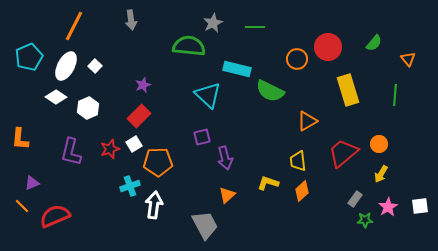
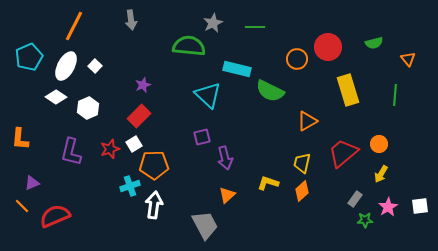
green semicircle at (374, 43): rotated 36 degrees clockwise
yellow trapezoid at (298, 161): moved 4 px right, 2 px down; rotated 20 degrees clockwise
orange pentagon at (158, 162): moved 4 px left, 3 px down
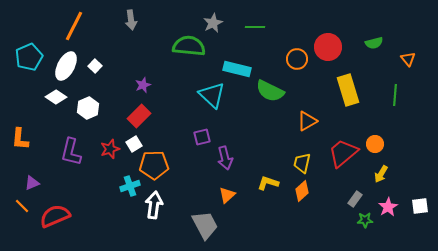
cyan triangle at (208, 95): moved 4 px right
orange circle at (379, 144): moved 4 px left
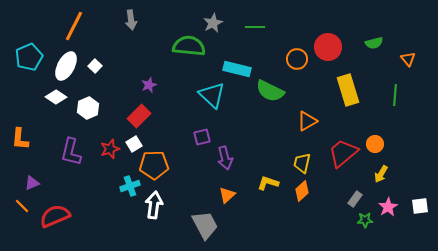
purple star at (143, 85): moved 6 px right
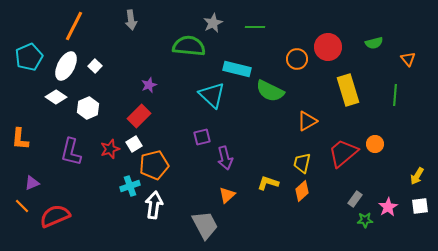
orange pentagon at (154, 165): rotated 12 degrees counterclockwise
yellow arrow at (381, 174): moved 36 px right, 2 px down
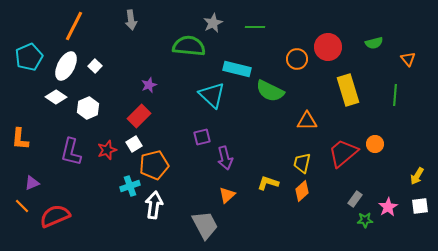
orange triangle at (307, 121): rotated 30 degrees clockwise
red star at (110, 149): moved 3 px left, 1 px down
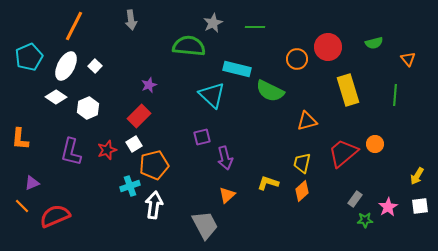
orange triangle at (307, 121): rotated 15 degrees counterclockwise
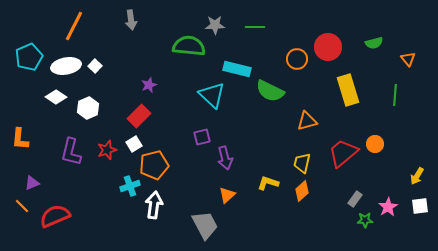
gray star at (213, 23): moved 2 px right, 2 px down; rotated 24 degrees clockwise
white ellipse at (66, 66): rotated 52 degrees clockwise
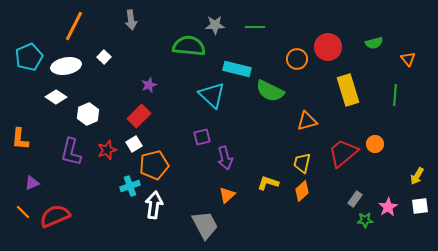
white square at (95, 66): moved 9 px right, 9 px up
white hexagon at (88, 108): moved 6 px down
orange line at (22, 206): moved 1 px right, 6 px down
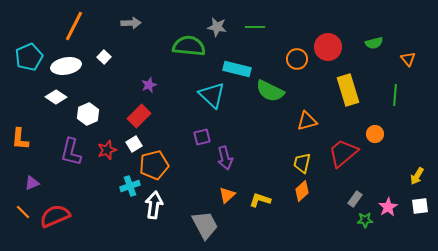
gray arrow at (131, 20): moved 3 px down; rotated 84 degrees counterclockwise
gray star at (215, 25): moved 2 px right, 2 px down; rotated 12 degrees clockwise
orange circle at (375, 144): moved 10 px up
yellow L-shape at (268, 183): moved 8 px left, 17 px down
